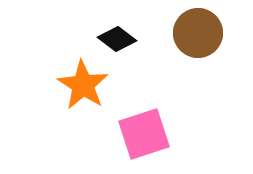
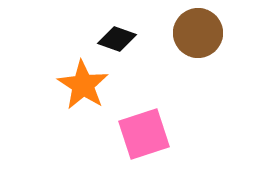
black diamond: rotated 18 degrees counterclockwise
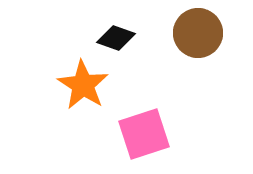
black diamond: moved 1 px left, 1 px up
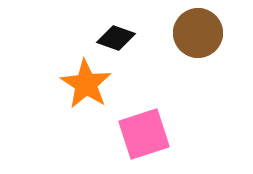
orange star: moved 3 px right, 1 px up
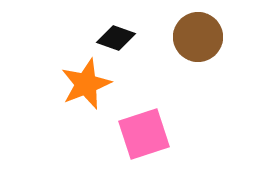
brown circle: moved 4 px down
orange star: rotated 18 degrees clockwise
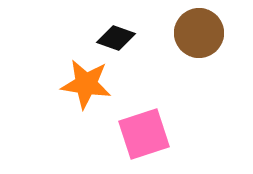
brown circle: moved 1 px right, 4 px up
orange star: rotated 30 degrees clockwise
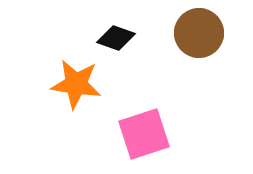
orange star: moved 10 px left
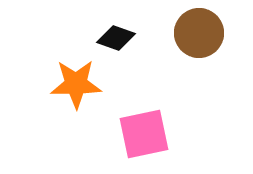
orange star: rotated 9 degrees counterclockwise
pink square: rotated 6 degrees clockwise
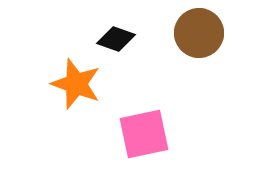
black diamond: moved 1 px down
orange star: rotated 21 degrees clockwise
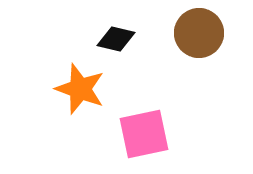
black diamond: rotated 6 degrees counterclockwise
orange star: moved 4 px right, 5 px down
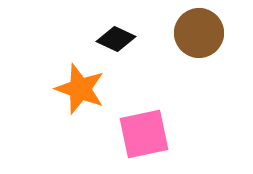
black diamond: rotated 12 degrees clockwise
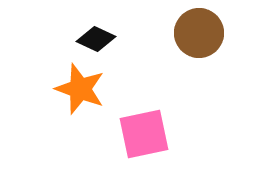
black diamond: moved 20 px left
